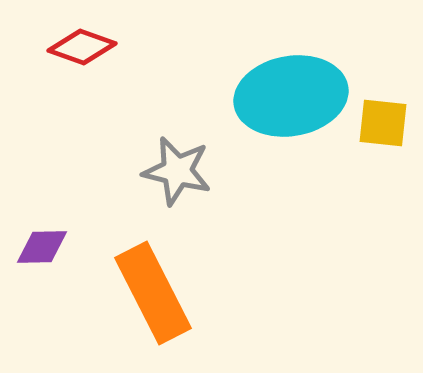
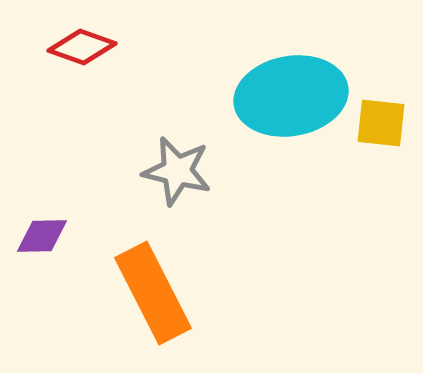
yellow square: moved 2 px left
purple diamond: moved 11 px up
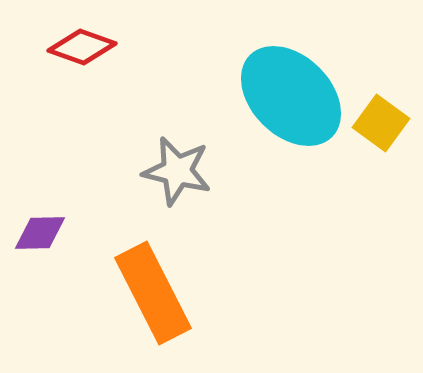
cyan ellipse: rotated 55 degrees clockwise
yellow square: rotated 30 degrees clockwise
purple diamond: moved 2 px left, 3 px up
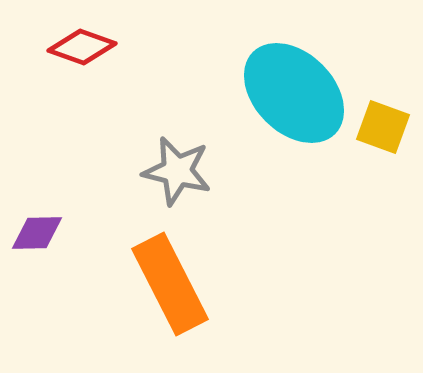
cyan ellipse: moved 3 px right, 3 px up
yellow square: moved 2 px right, 4 px down; rotated 16 degrees counterclockwise
purple diamond: moved 3 px left
orange rectangle: moved 17 px right, 9 px up
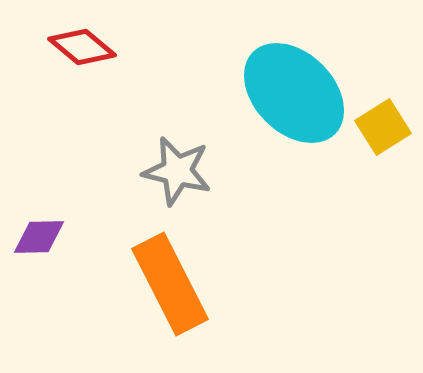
red diamond: rotated 20 degrees clockwise
yellow square: rotated 38 degrees clockwise
purple diamond: moved 2 px right, 4 px down
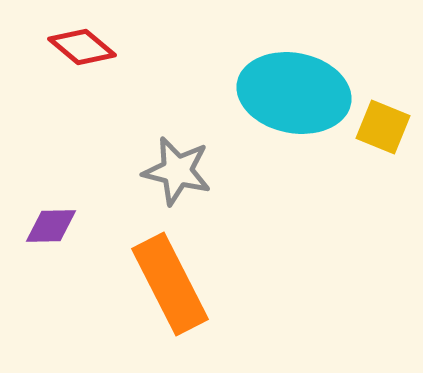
cyan ellipse: rotated 34 degrees counterclockwise
yellow square: rotated 36 degrees counterclockwise
purple diamond: moved 12 px right, 11 px up
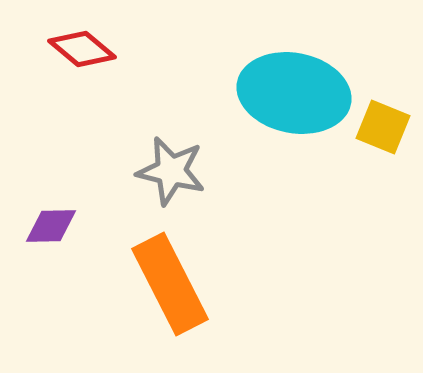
red diamond: moved 2 px down
gray star: moved 6 px left
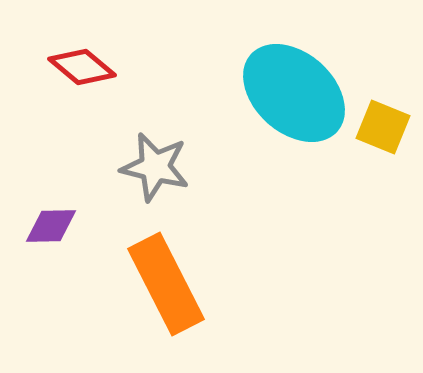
red diamond: moved 18 px down
cyan ellipse: rotated 31 degrees clockwise
gray star: moved 16 px left, 4 px up
orange rectangle: moved 4 px left
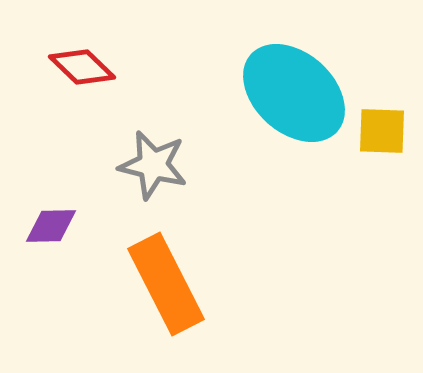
red diamond: rotated 4 degrees clockwise
yellow square: moved 1 px left, 4 px down; rotated 20 degrees counterclockwise
gray star: moved 2 px left, 2 px up
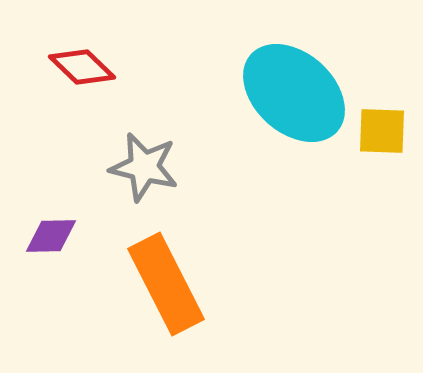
gray star: moved 9 px left, 2 px down
purple diamond: moved 10 px down
